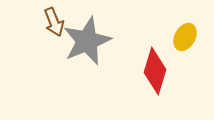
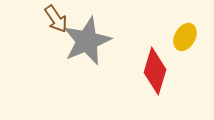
brown arrow: moved 2 px right, 3 px up; rotated 12 degrees counterclockwise
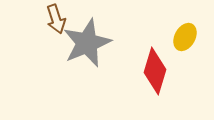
brown arrow: rotated 16 degrees clockwise
gray star: moved 2 px down
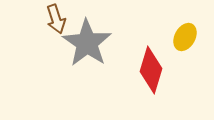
gray star: rotated 15 degrees counterclockwise
red diamond: moved 4 px left, 1 px up
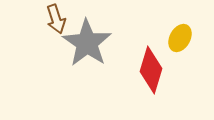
yellow ellipse: moved 5 px left, 1 px down
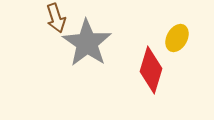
brown arrow: moved 1 px up
yellow ellipse: moved 3 px left
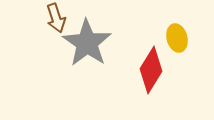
yellow ellipse: rotated 44 degrees counterclockwise
red diamond: rotated 15 degrees clockwise
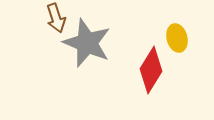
gray star: rotated 12 degrees counterclockwise
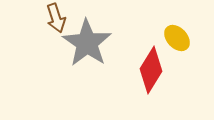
yellow ellipse: rotated 28 degrees counterclockwise
gray star: rotated 12 degrees clockwise
